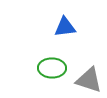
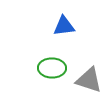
blue triangle: moved 1 px left, 1 px up
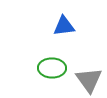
gray triangle: rotated 36 degrees clockwise
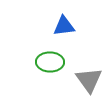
green ellipse: moved 2 px left, 6 px up
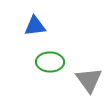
blue triangle: moved 29 px left
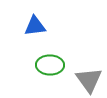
green ellipse: moved 3 px down
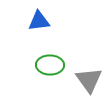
blue triangle: moved 4 px right, 5 px up
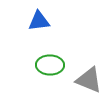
gray triangle: rotated 32 degrees counterclockwise
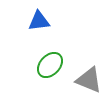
green ellipse: rotated 48 degrees counterclockwise
